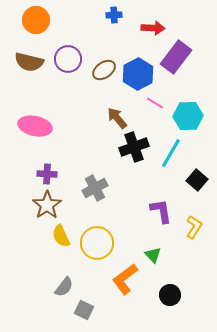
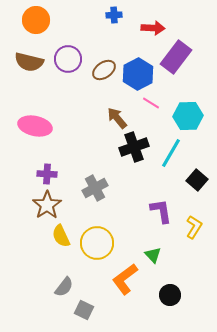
pink line: moved 4 px left
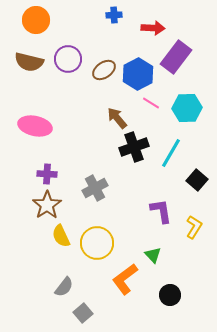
cyan hexagon: moved 1 px left, 8 px up
gray square: moved 1 px left, 3 px down; rotated 24 degrees clockwise
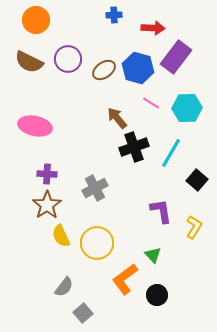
brown semicircle: rotated 12 degrees clockwise
blue hexagon: moved 6 px up; rotated 16 degrees counterclockwise
black circle: moved 13 px left
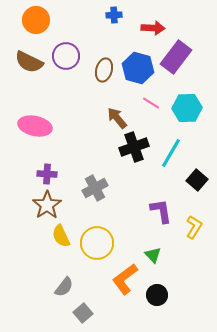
purple circle: moved 2 px left, 3 px up
brown ellipse: rotated 40 degrees counterclockwise
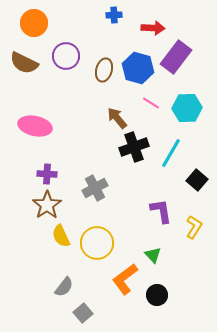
orange circle: moved 2 px left, 3 px down
brown semicircle: moved 5 px left, 1 px down
